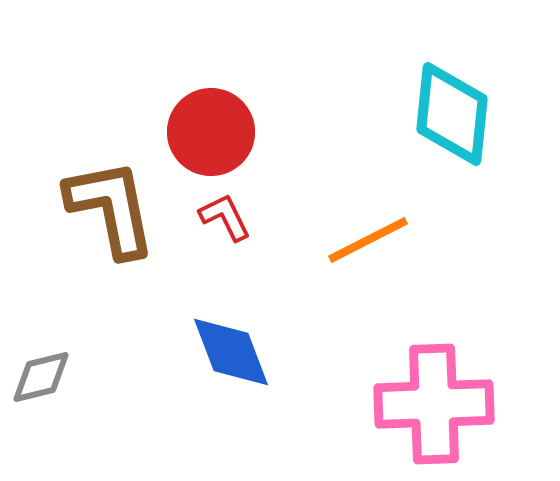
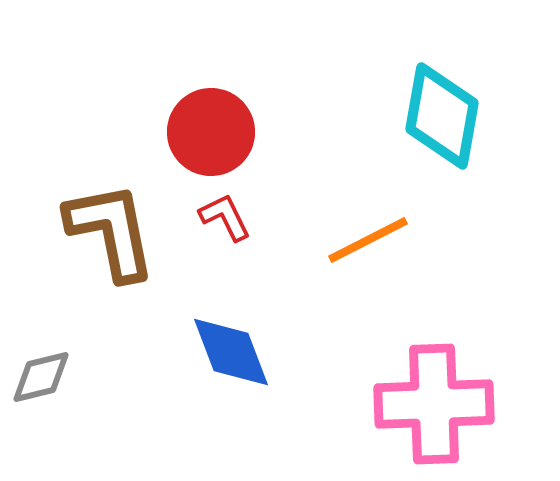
cyan diamond: moved 10 px left, 2 px down; rotated 4 degrees clockwise
brown L-shape: moved 23 px down
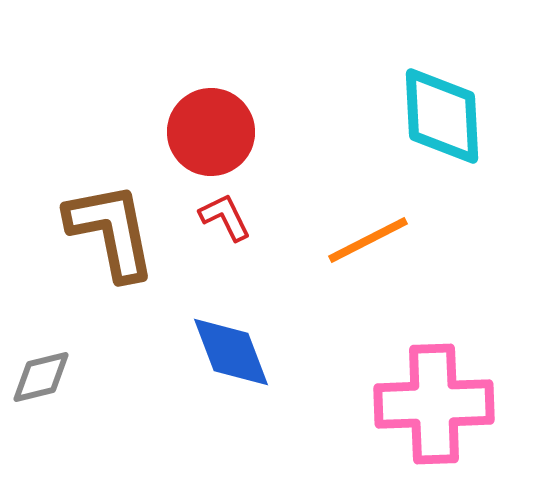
cyan diamond: rotated 13 degrees counterclockwise
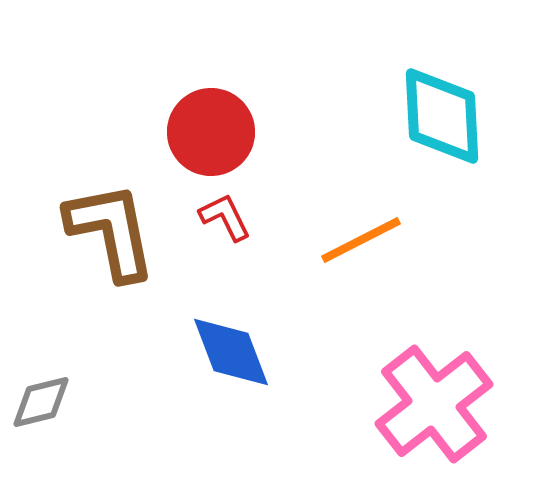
orange line: moved 7 px left
gray diamond: moved 25 px down
pink cross: rotated 36 degrees counterclockwise
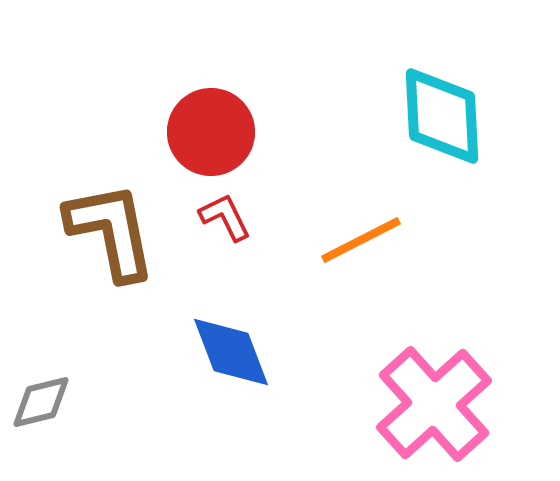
pink cross: rotated 4 degrees counterclockwise
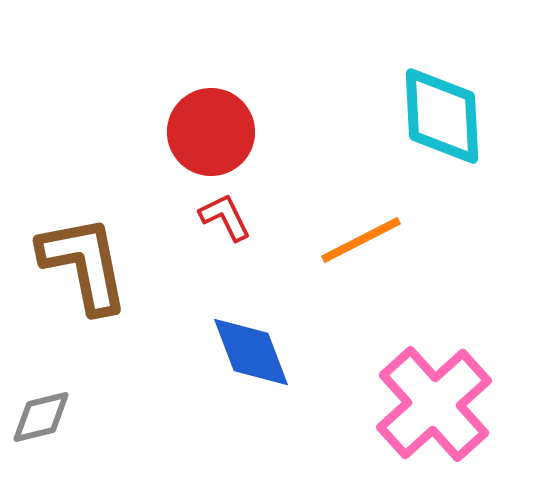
brown L-shape: moved 27 px left, 33 px down
blue diamond: moved 20 px right
gray diamond: moved 15 px down
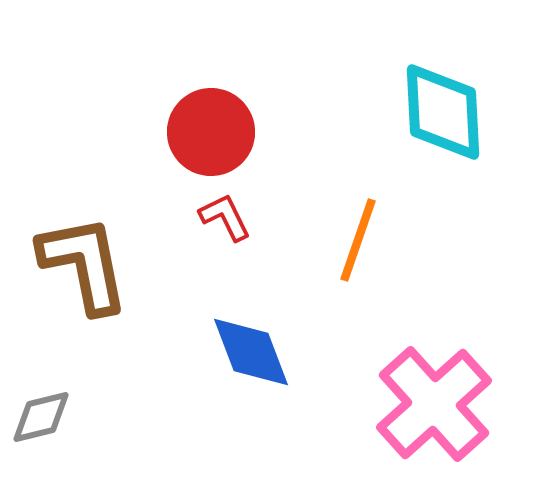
cyan diamond: moved 1 px right, 4 px up
orange line: moved 3 px left; rotated 44 degrees counterclockwise
